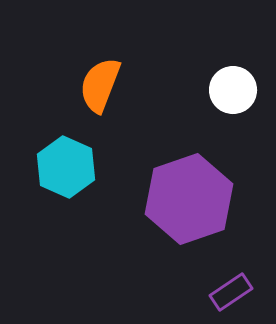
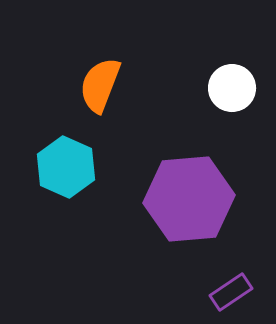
white circle: moved 1 px left, 2 px up
purple hexagon: rotated 14 degrees clockwise
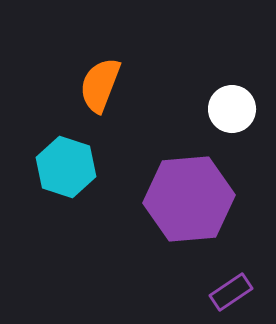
white circle: moved 21 px down
cyan hexagon: rotated 6 degrees counterclockwise
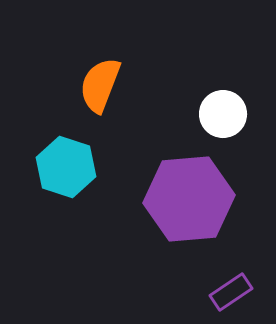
white circle: moved 9 px left, 5 px down
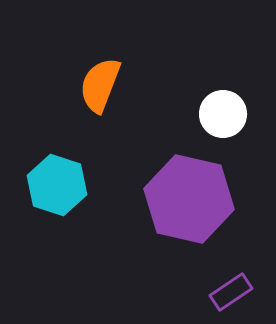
cyan hexagon: moved 9 px left, 18 px down
purple hexagon: rotated 18 degrees clockwise
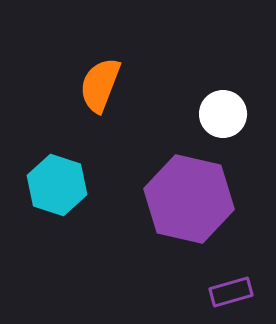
purple rectangle: rotated 18 degrees clockwise
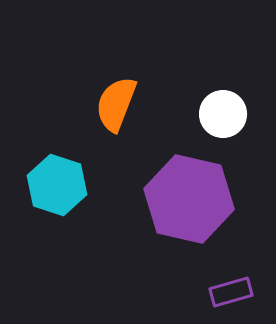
orange semicircle: moved 16 px right, 19 px down
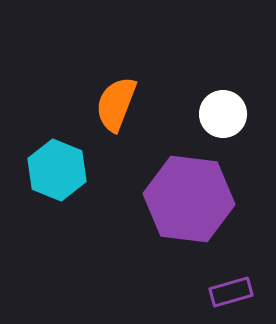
cyan hexagon: moved 15 px up; rotated 4 degrees clockwise
purple hexagon: rotated 6 degrees counterclockwise
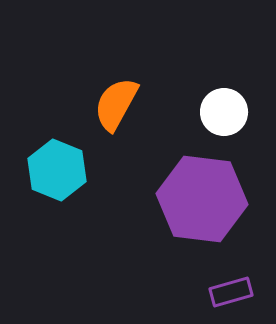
orange semicircle: rotated 8 degrees clockwise
white circle: moved 1 px right, 2 px up
purple hexagon: moved 13 px right
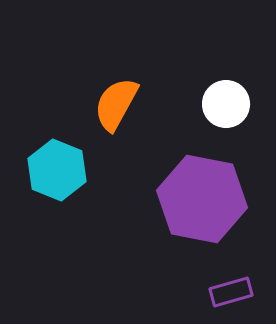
white circle: moved 2 px right, 8 px up
purple hexagon: rotated 4 degrees clockwise
